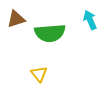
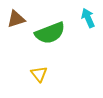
cyan arrow: moved 2 px left, 2 px up
green semicircle: rotated 16 degrees counterclockwise
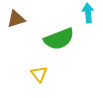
cyan arrow: moved 5 px up; rotated 18 degrees clockwise
green semicircle: moved 9 px right, 6 px down
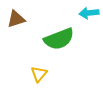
cyan arrow: moved 1 px right; rotated 90 degrees counterclockwise
yellow triangle: rotated 18 degrees clockwise
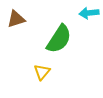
green semicircle: rotated 36 degrees counterclockwise
yellow triangle: moved 3 px right, 2 px up
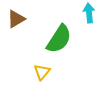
cyan arrow: rotated 90 degrees clockwise
brown triangle: rotated 12 degrees counterclockwise
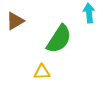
brown triangle: moved 1 px left, 2 px down
yellow triangle: rotated 48 degrees clockwise
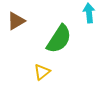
brown triangle: moved 1 px right
yellow triangle: rotated 36 degrees counterclockwise
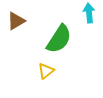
yellow triangle: moved 4 px right, 1 px up
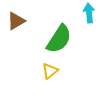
yellow triangle: moved 4 px right
